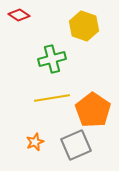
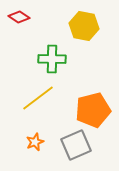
red diamond: moved 2 px down
yellow hexagon: rotated 8 degrees counterclockwise
green cross: rotated 16 degrees clockwise
yellow line: moved 14 px left; rotated 28 degrees counterclockwise
orange pentagon: rotated 24 degrees clockwise
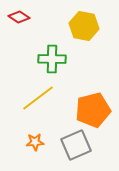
orange star: rotated 18 degrees clockwise
